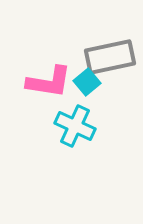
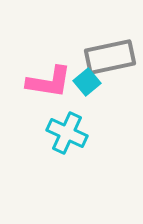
cyan cross: moved 8 px left, 7 px down
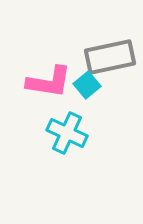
cyan square: moved 3 px down
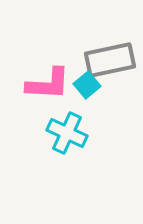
gray rectangle: moved 3 px down
pink L-shape: moved 1 px left, 2 px down; rotated 6 degrees counterclockwise
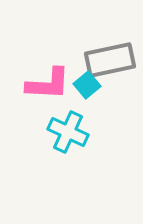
cyan cross: moved 1 px right, 1 px up
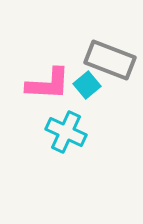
gray rectangle: rotated 33 degrees clockwise
cyan cross: moved 2 px left
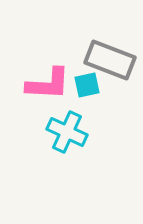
cyan square: rotated 28 degrees clockwise
cyan cross: moved 1 px right
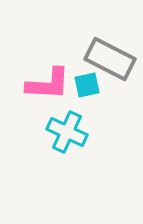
gray rectangle: moved 1 px up; rotated 6 degrees clockwise
